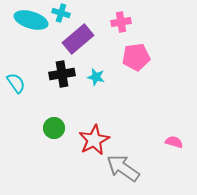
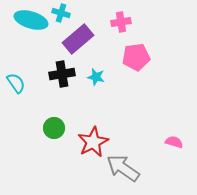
red star: moved 1 px left, 2 px down
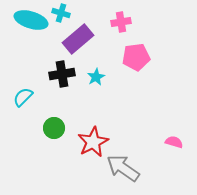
cyan star: rotated 30 degrees clockwise
cyan semicircle: moved 7 px right, 14 px down; rotated 100 degrees counterclockwise
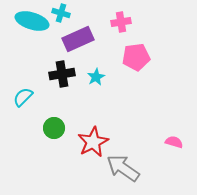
cyan ellipse: moved 1 px right, 1 px down
purple rectangle: rotated 16 degrees clockwise
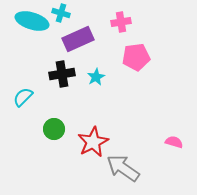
green circle: moved 1 px down
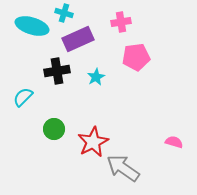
cyan cross: moved 3 px right
cyan ellipse: moved 5 px down
black cross: moved 5 px left, 3 px up
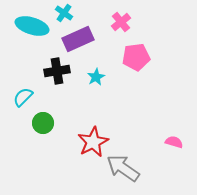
cyan cross: rotated 18 degrees clockwise
pink cross: rotated 30 degrees counterclockwise
green circle: moved 11 px left, 6 px up
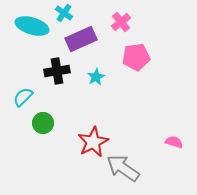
purple rectangle: moved 3 px right
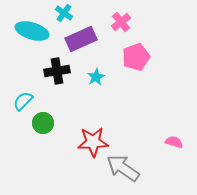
cyan ellipse: moved 5 px down
pink pentagon: rotated 12 degrees counterclockwise
cyan semicircle: moved 4 px down
red star: rotated 24 degrees clockwise
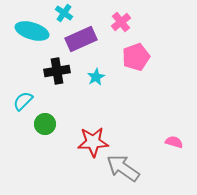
green circle: moved 2 px right, 1 px down
